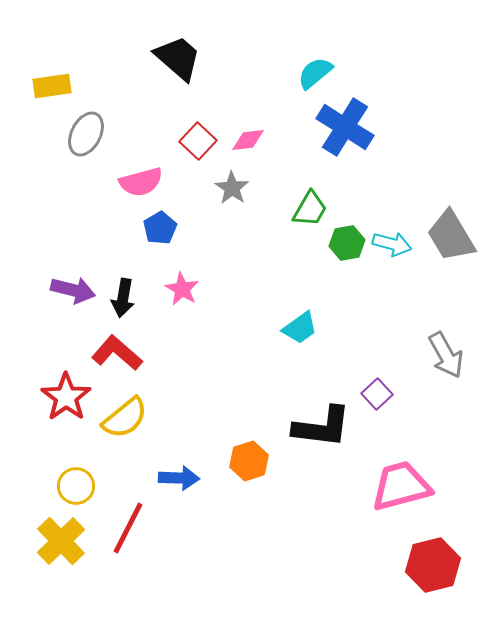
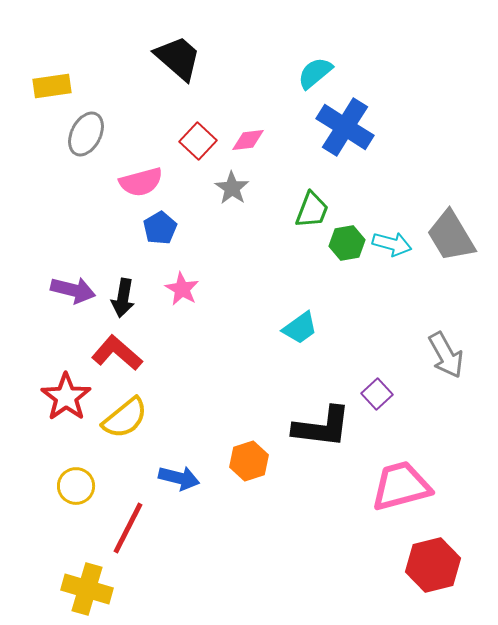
green trapezoid: moved 2 px right, 1 px down; rotated 9 degrees counterclockwise
blue arrow: rotated 12 degrees clockwise
yellow cross: moved 26 px right, 48 px down; rotated 30 degrees counterclockwise
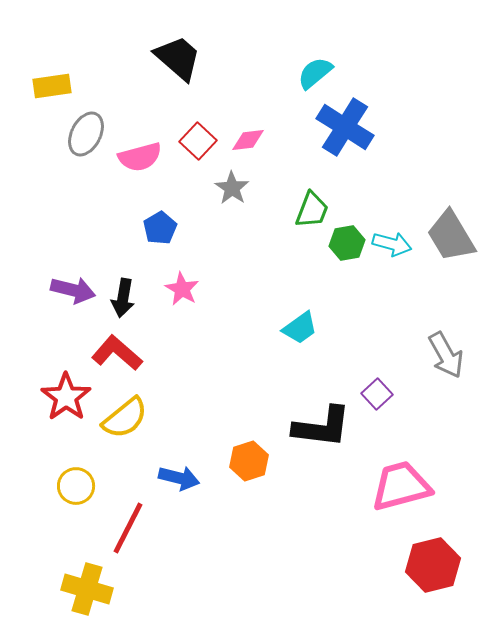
pink semicircle: moved 1 px left, 25 px up
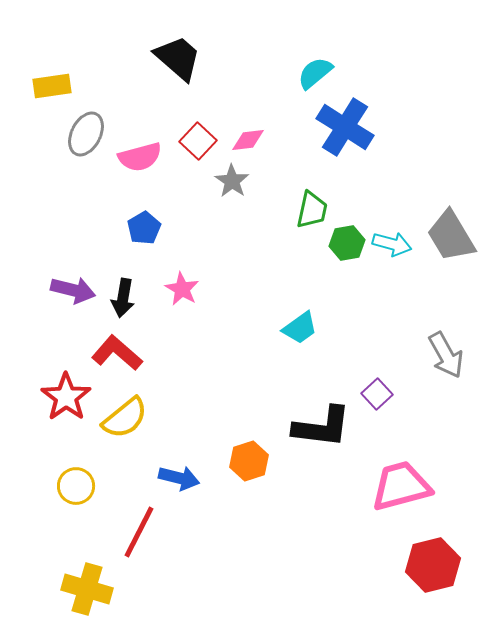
gray star: moved 7 px up
green trapezoid: rotated 9 degrees counterclockwise
blue pentagon: moved 16 px left
red line: moved 11 px right, 4 px down
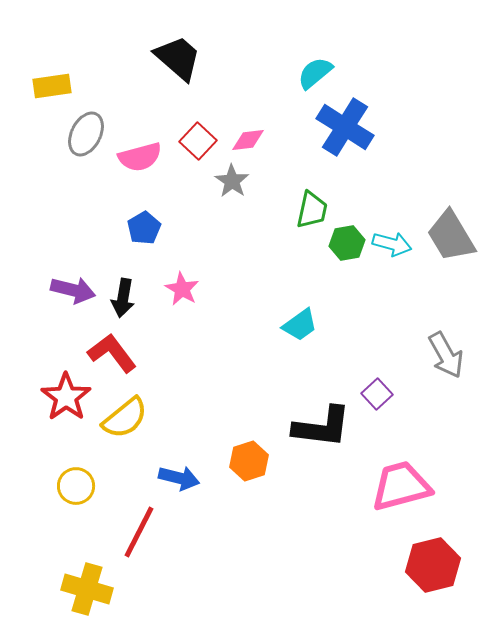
cyan trapezoid: moved 3 px up
red L-shape: moved 5 px left; rotated 12 degrees clockwise
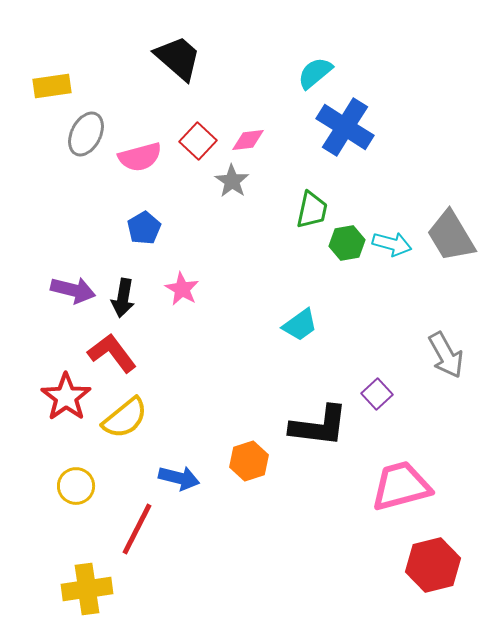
black L-shape: moved 3 px left, 1 px up
red line: moved 2 px left, 3 px up
yellow cross: rotated 24 degrees counterclockwise
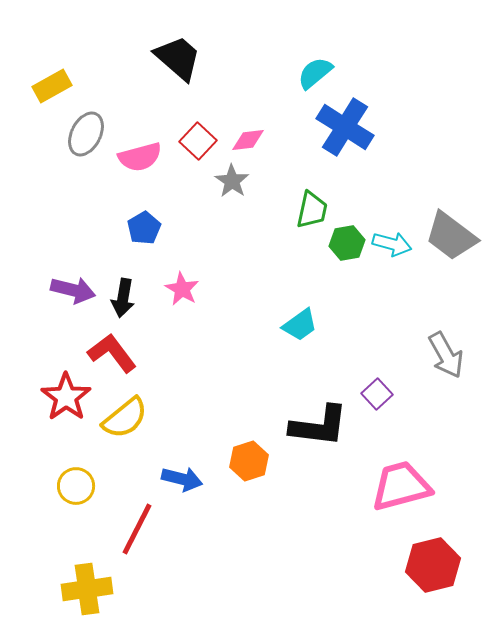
yellow rectangle: rotated 21 degrees counterclockwise
gray trapezoid: rotated 22 degrees counterclockwise
blue arrow: moved 3 px right, 1 px down
